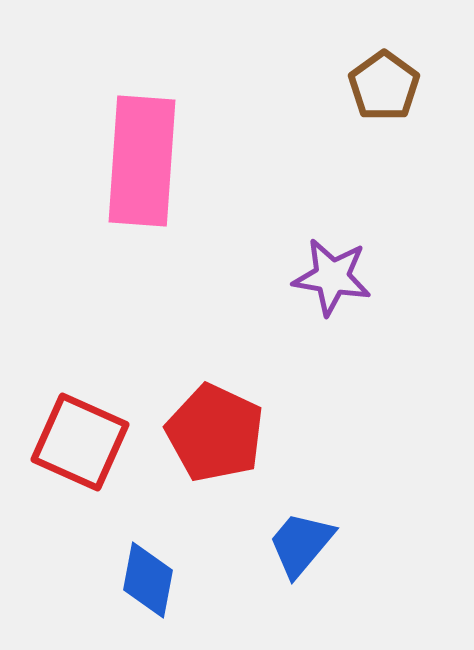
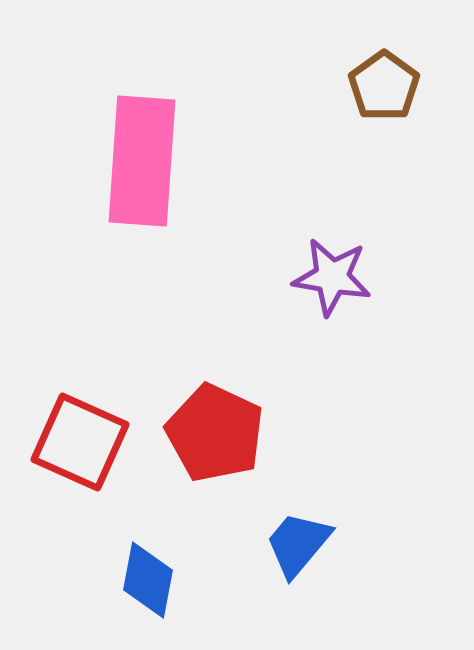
blue trapezoid: moved 3 px left
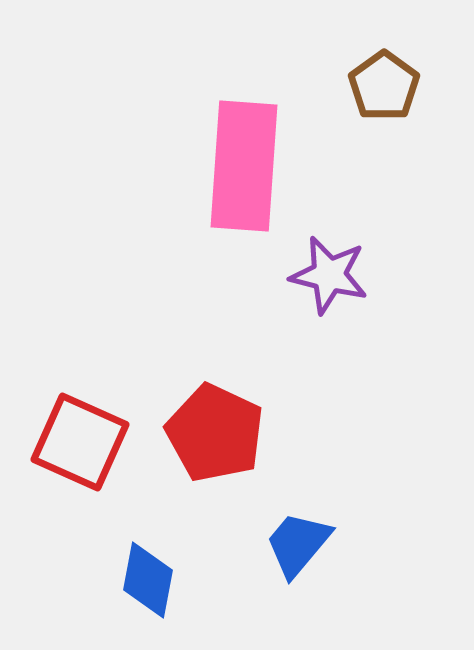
pink rectangle: moved 102 px right, 5 px down
purple star: moved 3 px left, 2 px up; rotated 4 degrees clockwise
